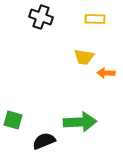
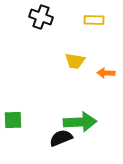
yellow rectangle: moved 1 px left, 1 px down
yellow trapezoid: moved 9 px left, 4 px down
green square: rotated 18 degrees counterclockwise
black semicircle: moved 17 px right, 3 px up
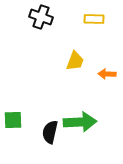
yellow rectangle: moved 1 px up
yellow trapezoid: rotated 80 degrees counterclockwise
orange arrow: moved 1 px right, 1 px down
black semicircle: moved 11 px left, 6 px up; rotated 55 degrees counterclockwise
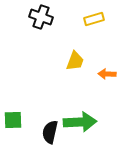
yellow rectangle: rotated 18 degrees counterclockwise
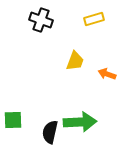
black cross: moved 3 px down
orange arrow: rotated 18 degrees clockwise
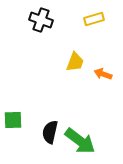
yellow trapezoid: moved 1 px down
orange arrow: moved 4 px left
green arrow: moved 19 px down; rotated 40 degrees clockwise
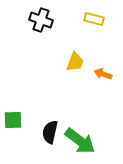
yellow rectangle: rotated 30 degrees clockwise
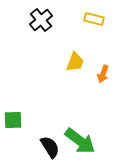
black cross: rotated 30 degrees clockwise
orange arrow: rotated 90 degrees counterclockwise
black semicircle: moved 15 px down; rotated 135 degrees clockwise
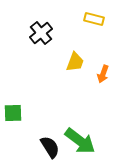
black cross: moved 13 px down
green square: moved 7 px up
